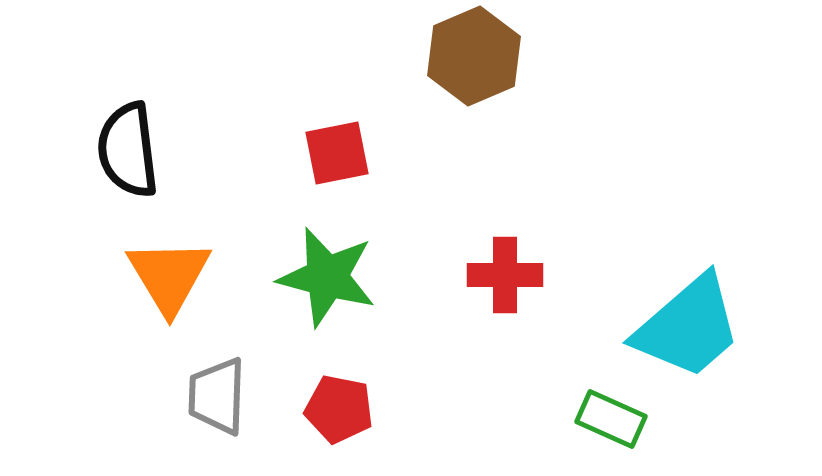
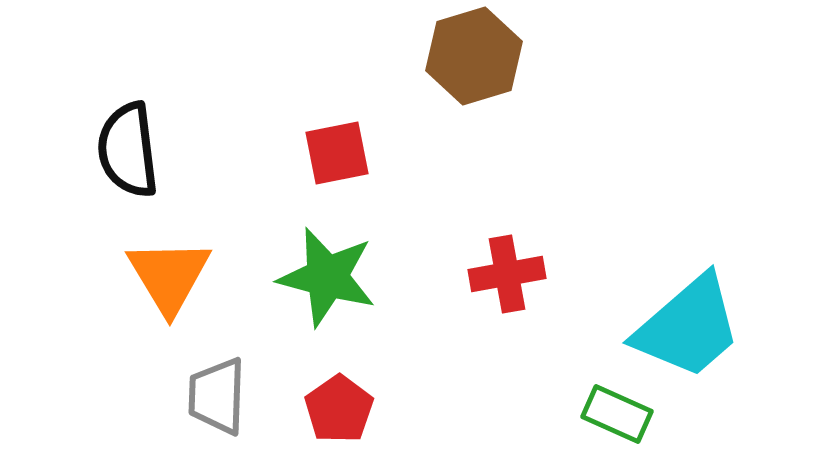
brown hexagon: rotated 6 degrees clockwise
red cross: moved 2 px right, 1 px up; rotated 10 degrees counterclockwise
red pentagon: rotated 26 degrees clockwise
green rectangle: moved 6 px right, 5 px up
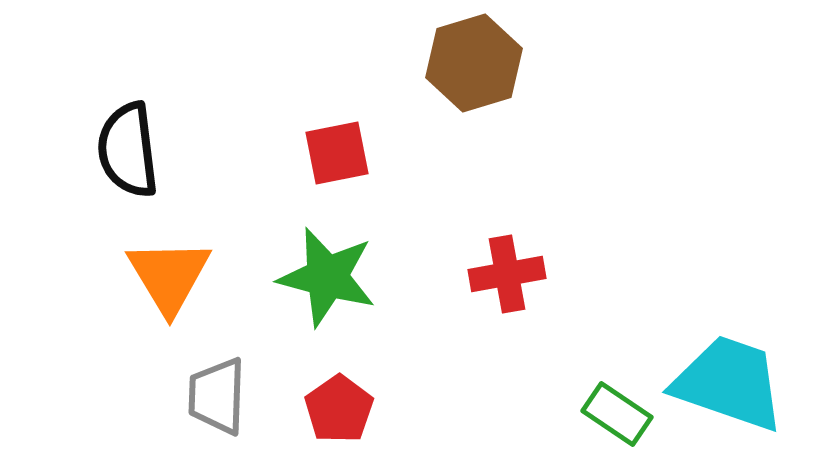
brown hexagon: moved 7 px down
cyan trapezoid: moved 41 px right, 56 px down; rotated 120 degrees counterclockwise
green rectangle: rotated 10 degrees clockwise
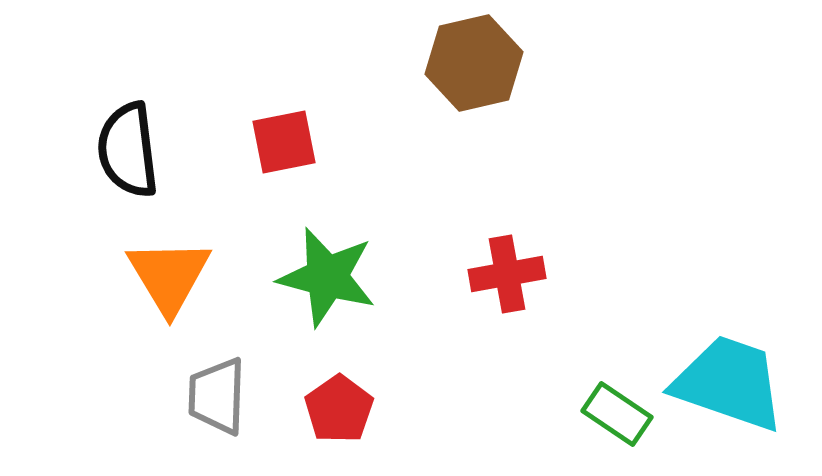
brown hexagon: rotated 4 degrees clockwise
red square: moved 53 px left, 11 px up
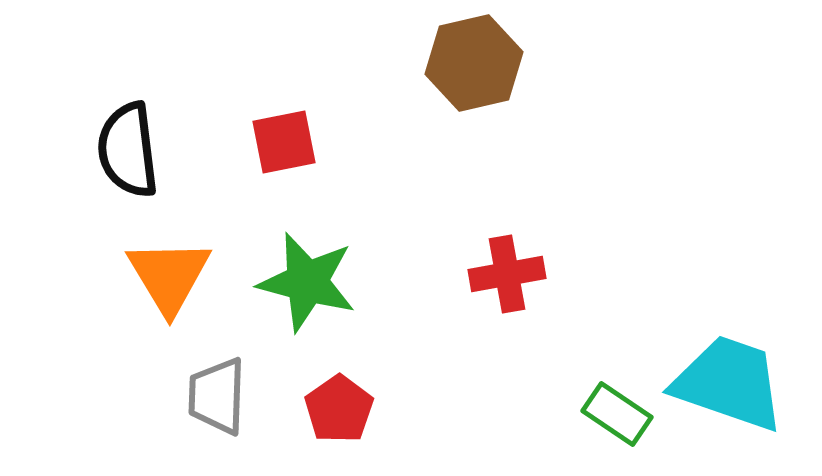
green star: moved 20 px left, 5 px down
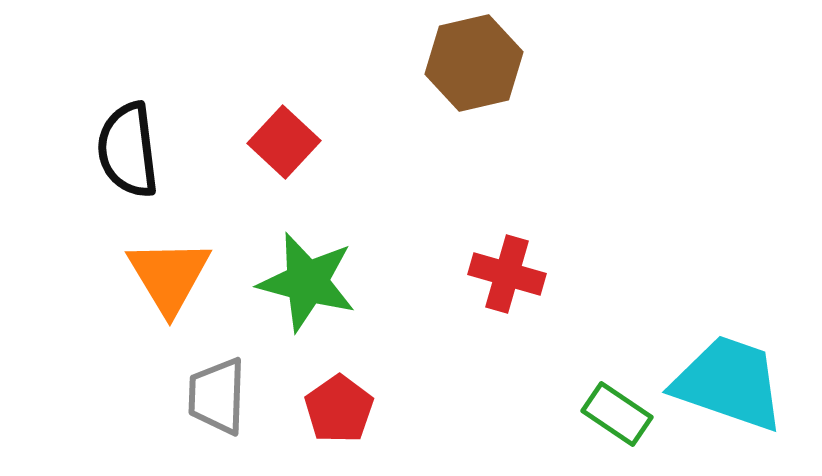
red square: rotated 36 degrees counterclockwise
red cross: rotated 26 degrees clockwise
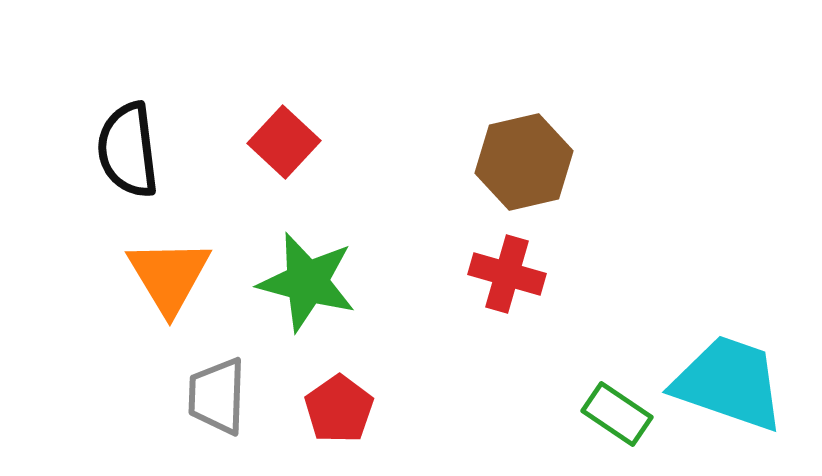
brown hexagon: moved 50 px right, 99 px down
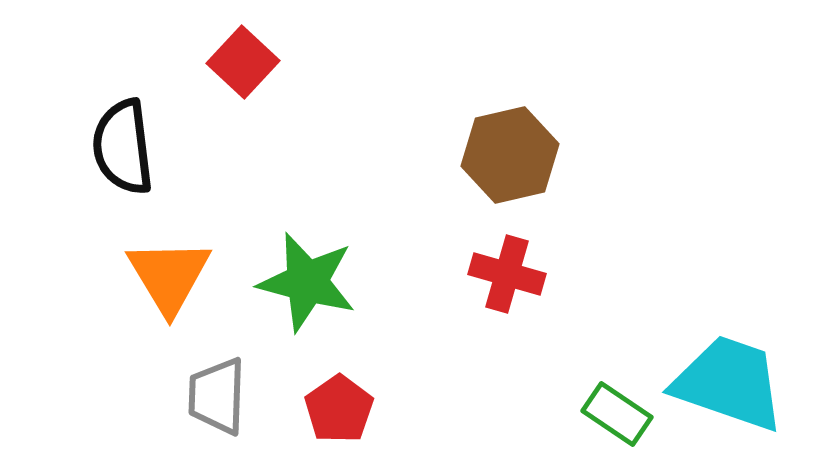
red square: moved 41 px left, 80 px up
black semicircle: moved 5 px left, 3 px up
brown hexagon: moved 14 px left, 7 px up
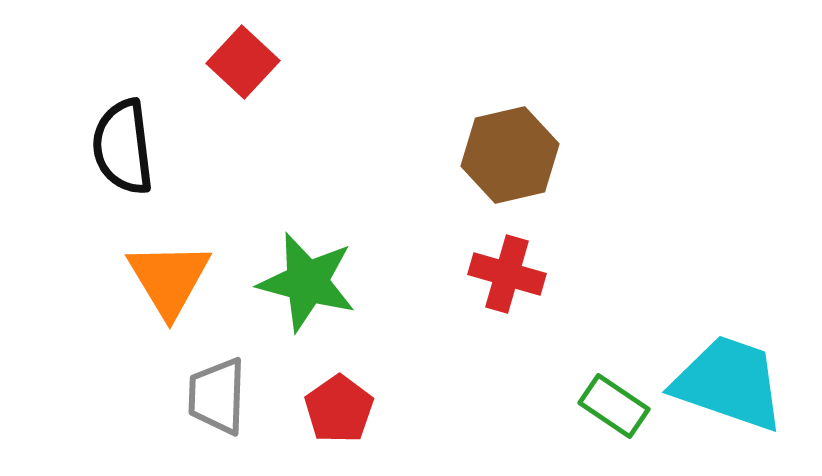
orange triangle: moved 3 px down
green rectangle: moved 3 px left, 8 px up
